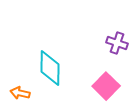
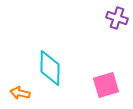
purple cross: moved 25 px up
pink square: moved 1 px up; rotated 28 degrees clockwise
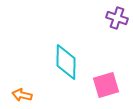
cyan diamond: moved 16 px right, 6 px up
orange arrow: moved 2 px right, 2 px down
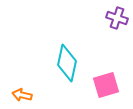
cyan diamond: moved 1 px right, 1 px down; rotated 12 degrees clockwise
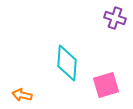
purple cross: moved 2 px left
cyan diamond: rotated 9 degrees counterclockwise
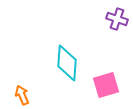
purple cross: moved 2 px right, 1 px down
orange arrow: rotated 54 degrees clockwise
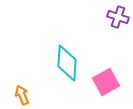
purple cross: moved 1 px right, 2 px up
pink square: moved 3 px up; rotated 12 degrees counterclockwise
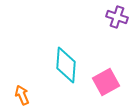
purple cross: moved 1 px left
cyan diamond: moved 1 px left, 2 px down
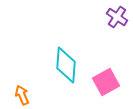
purple cross: rotated 15 degrees clockwise
